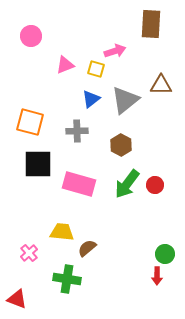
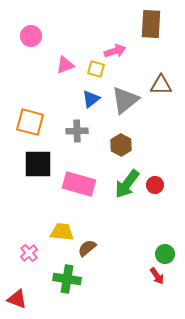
red arrow: rotated 36 degrees counterclockwise
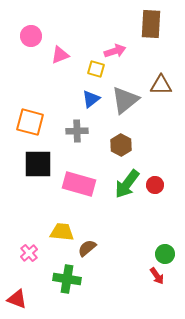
pink triangle: moved 5 px left, 10 px up
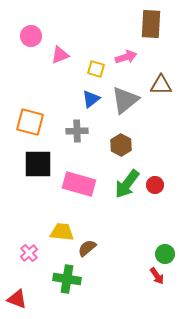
pink arrow: moved 11 px right, 6 px down
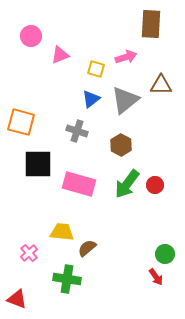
orange square: moved 9 px left
gray cross: rotated 20 degrees clockwise
red arrow: moved 1 px left, 1 px down
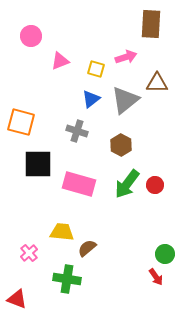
pink triangle: moved 6 px down
brown triangle: moved 4 px left, 2 px up
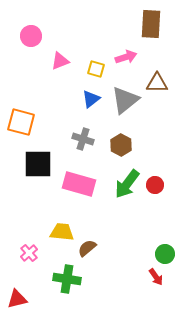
gray cross: moved 6 px right, 8 px down
red triangle: rotated 35 degrees counterclockwise
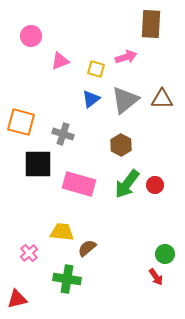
brown triangle: moved 5 px right, 16 px down
gray cross: moved 20 px left, 5 px up
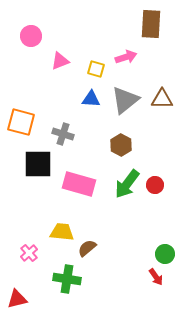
blue triangle: rotated 42 degrees clockwise
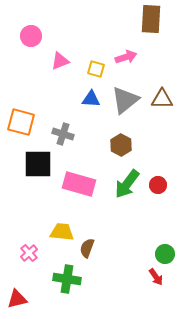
brown rectangle: moved 5 px up
red circle: moved 3 px right
brown semicircle: rotated 30 degrees counterclockwise
